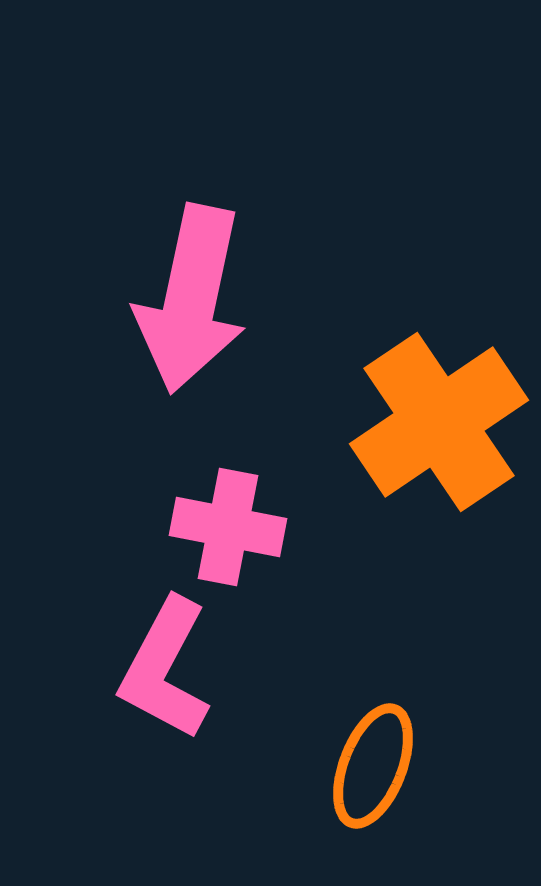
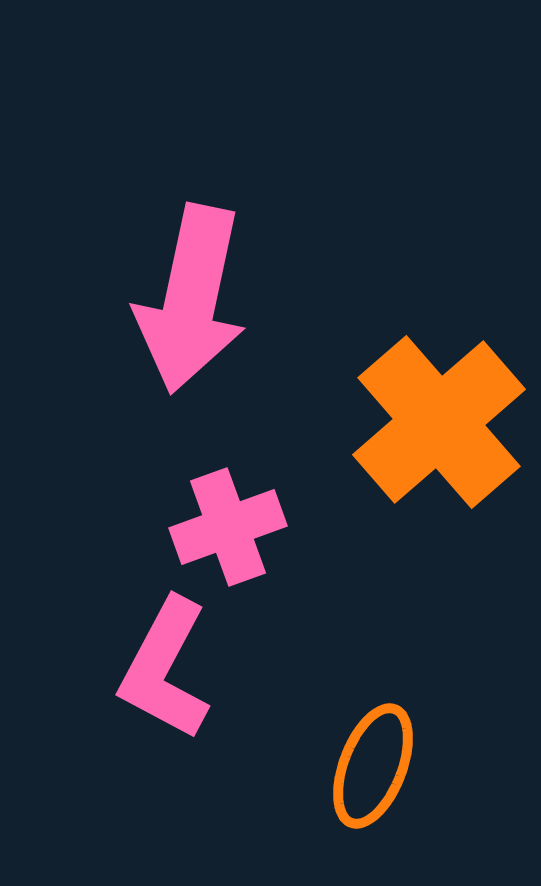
orange cross: rotated 7 degrees counterclockwise
pink cross: rotated 31 degrees counterclockwise
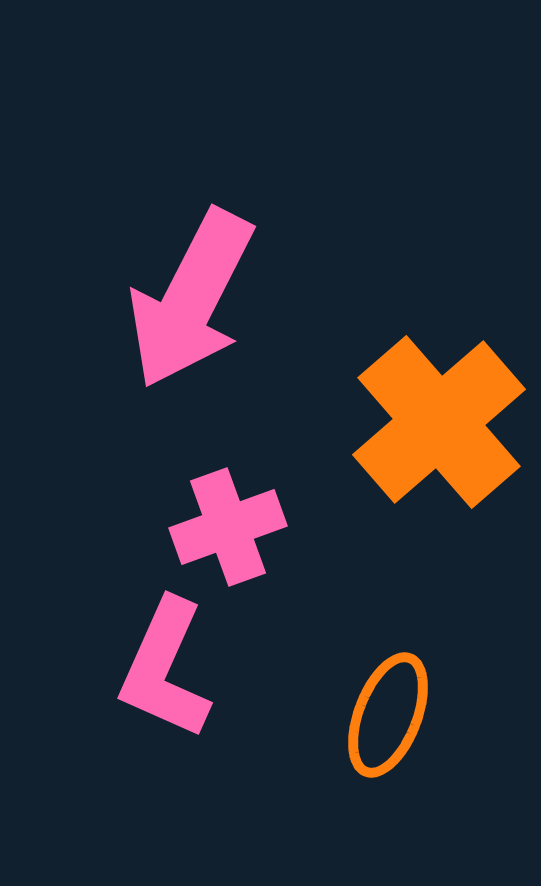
pink arrow: rotated 15 degrees clockwise
pink L-shape: rotated 4 degrees counterclockwise
orange ellipse: moved 15 px right, 51 px up
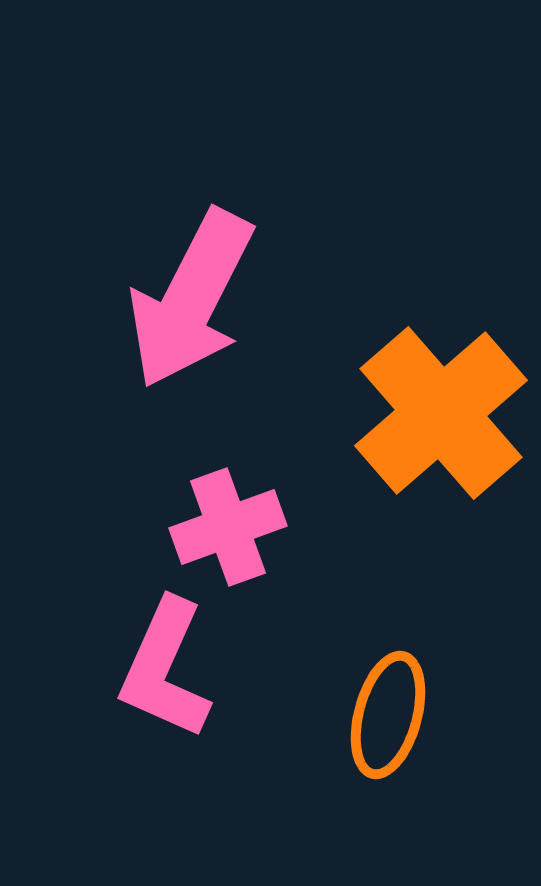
orange cross: moved 2 px right, 9 px up
orange ellipse: rotated 6 degrees counterclockwise
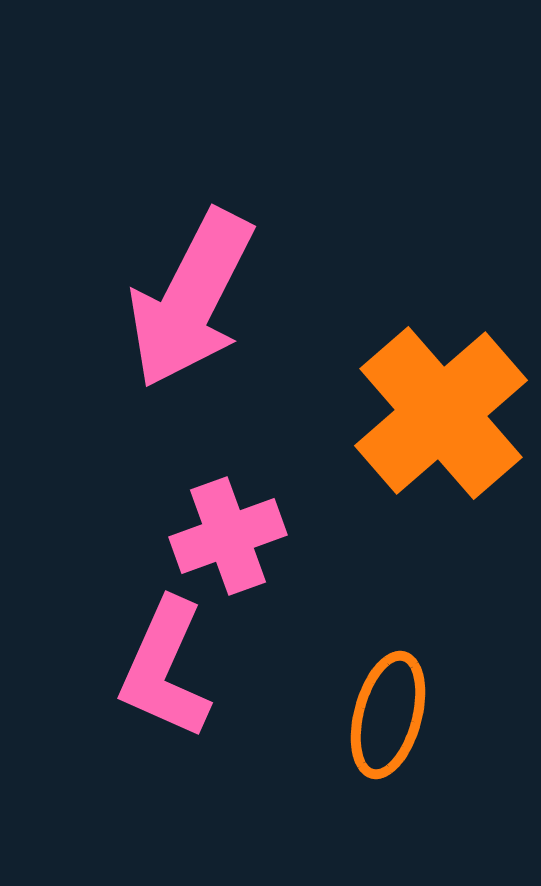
pink cross: moved 9 px down
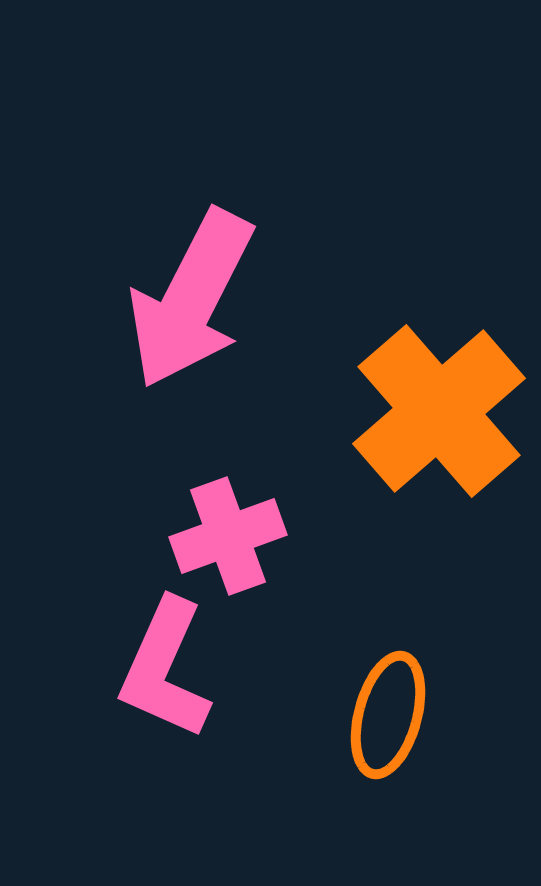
orange cross: moved 2 px left, 2 px up
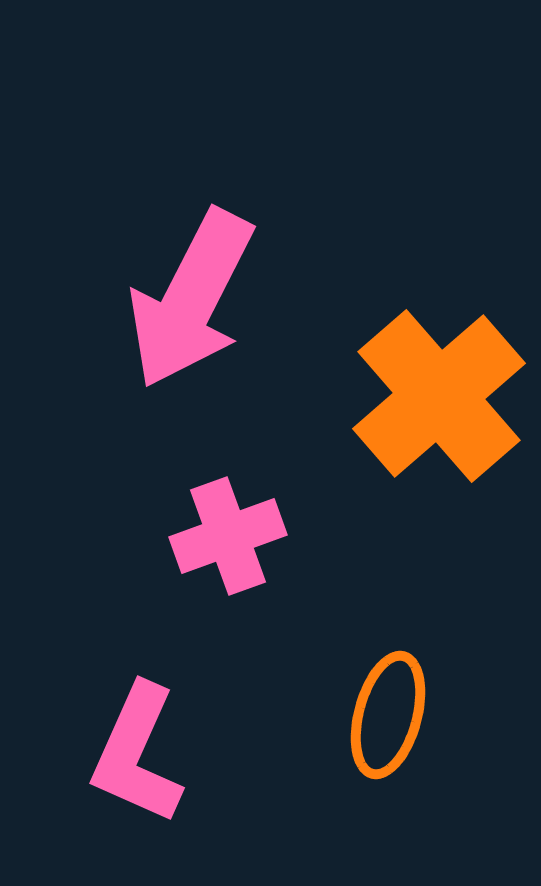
orange cross: moved 15 px up
pink L-shape: moved 28 px left, 85 px down
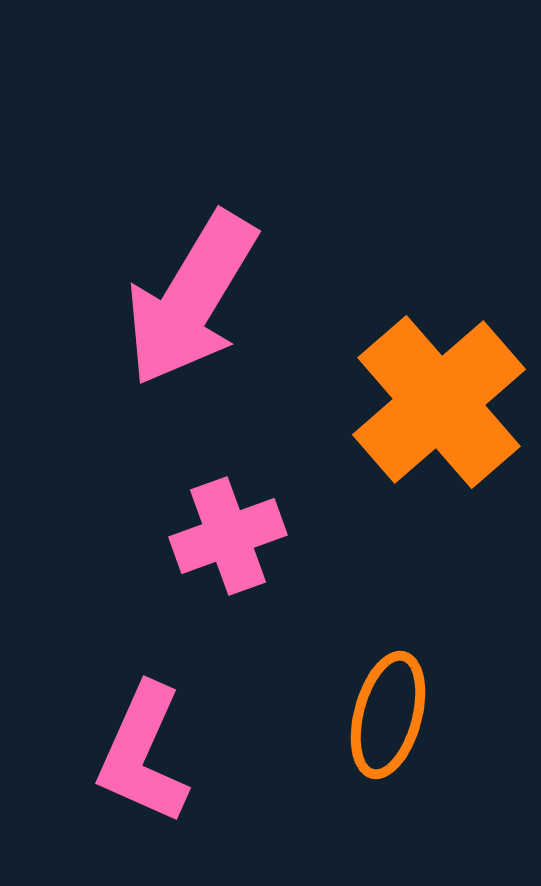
pink arrow: rotated 4 degrees clockwise
orange cross: moved 6 px down
pink L-shape: moved 6 px right
